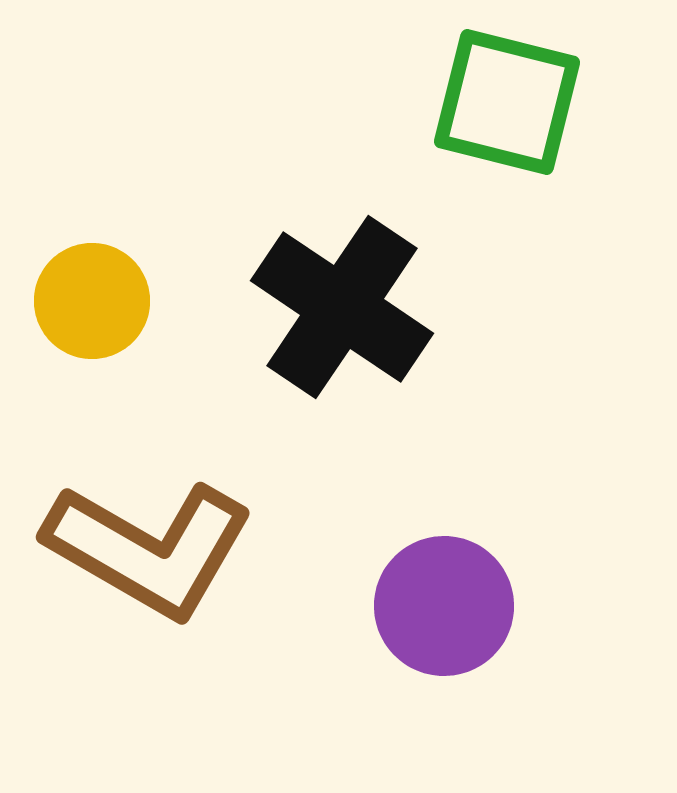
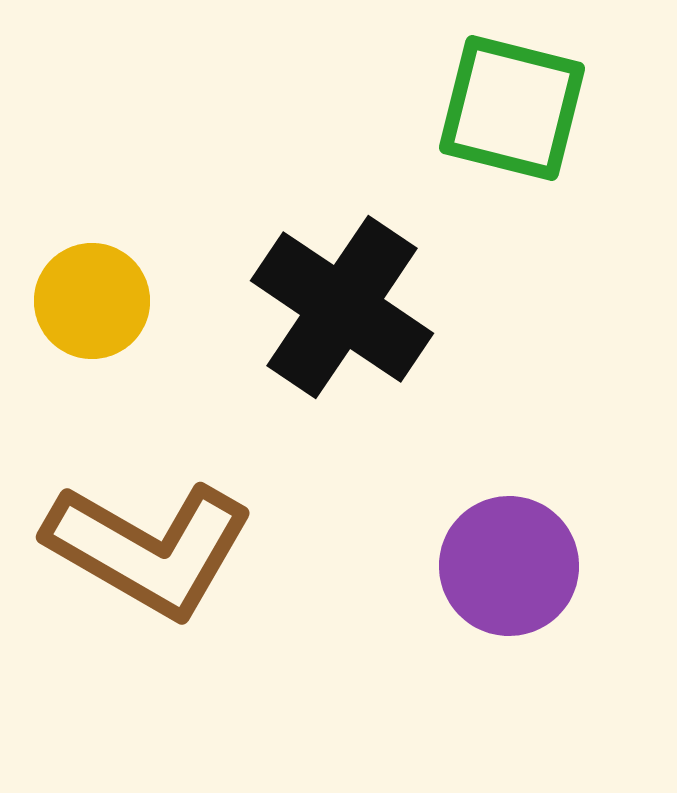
green square: moved 5 px right, 6 px down
purple circle: moved 65 px right, 40 px up
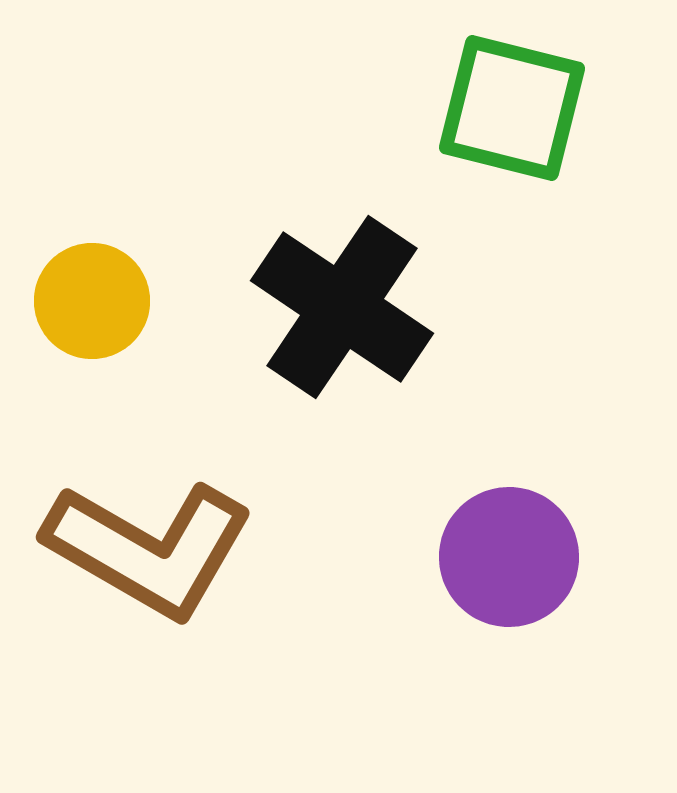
purple circle: moved 9 px up
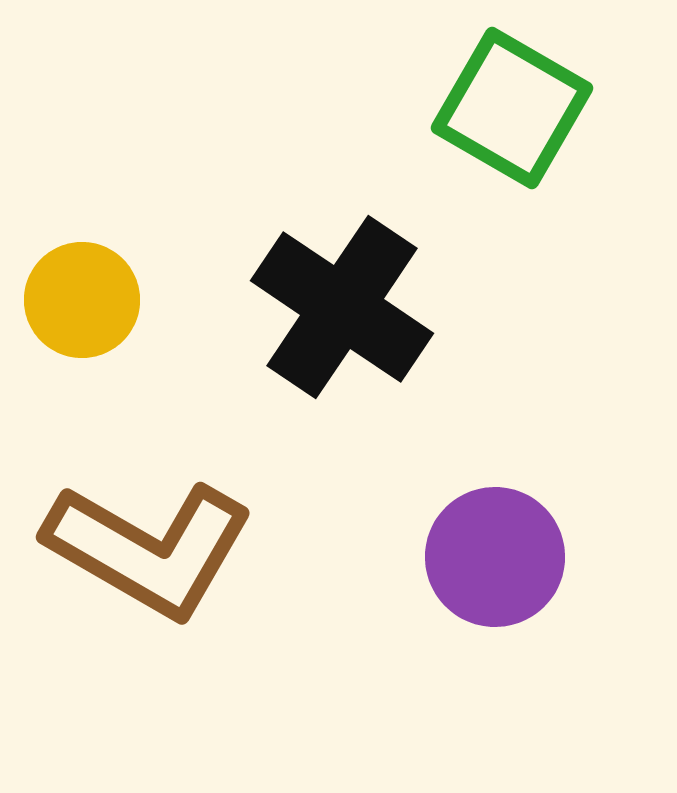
green square: rotated 16 degrees clockwise
yellow circle: moved 10 px left, 1 px up
purple circle: moved 14 px left
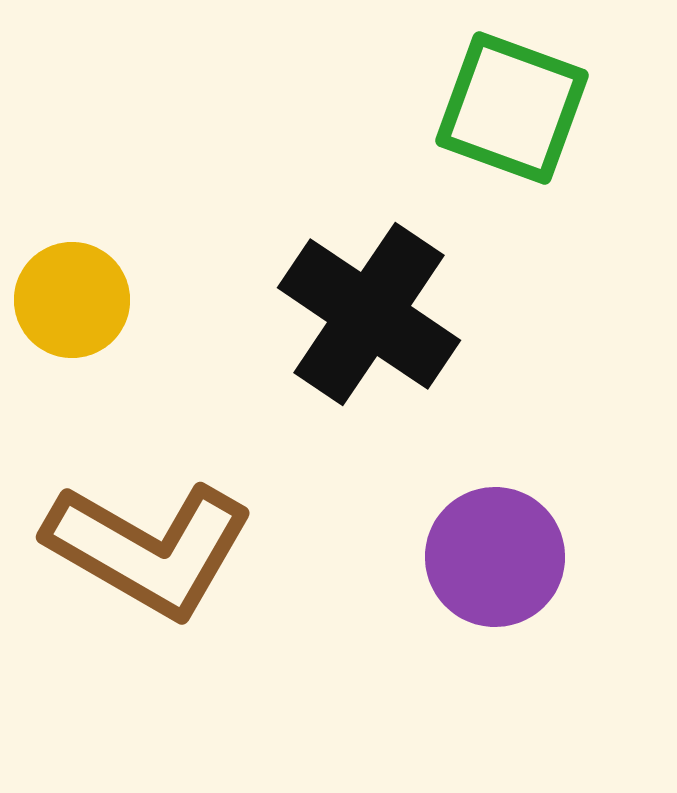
green square: rotated 10 degrees counterclockwise
yellow circle: moved 10 px left
black cross: moved 27 px right, 7 px down
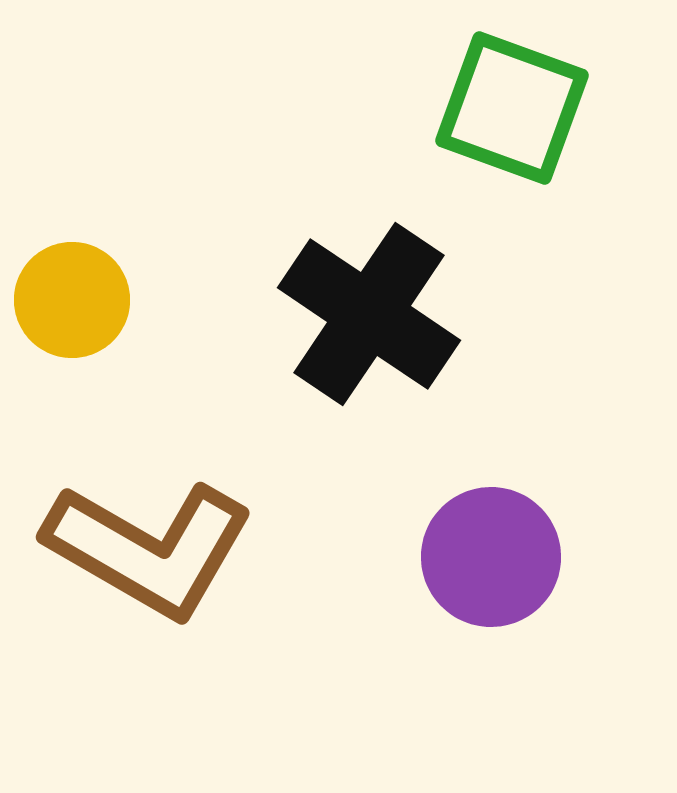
purple circle: moved 4 px left
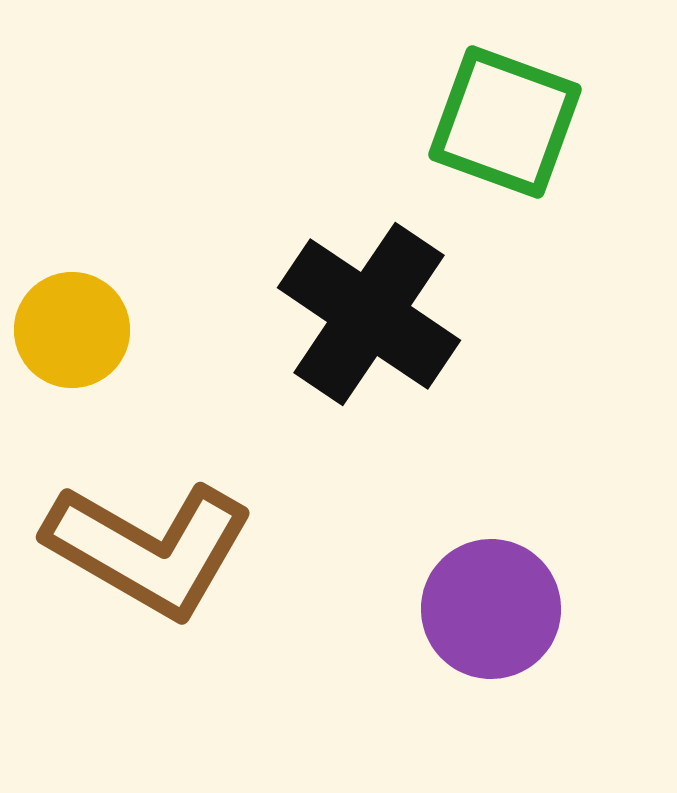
green square: moved 7 px left, 14 px down
yellow circle: moved 30 px down
purple circle: moved 52 px down
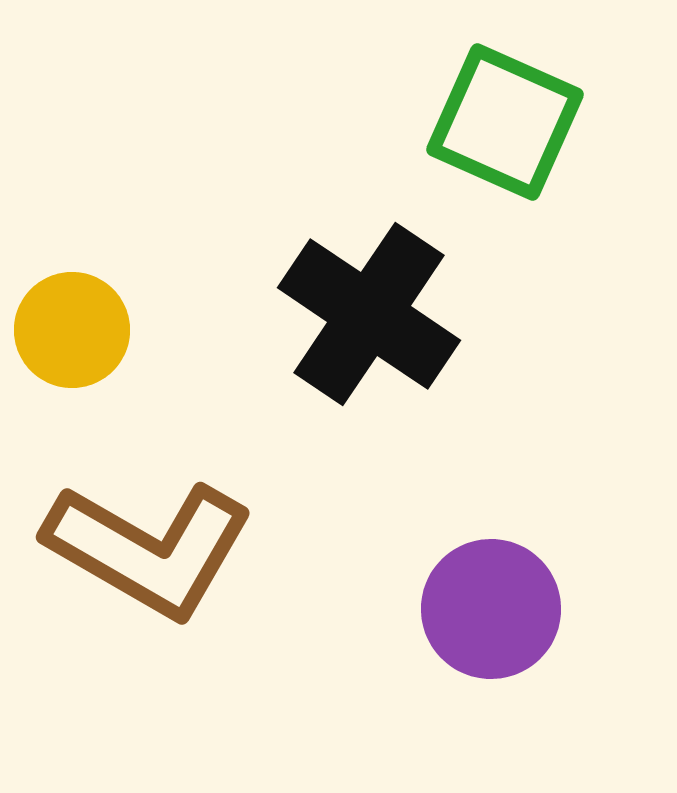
green square: rotated 4 degrees clockwise
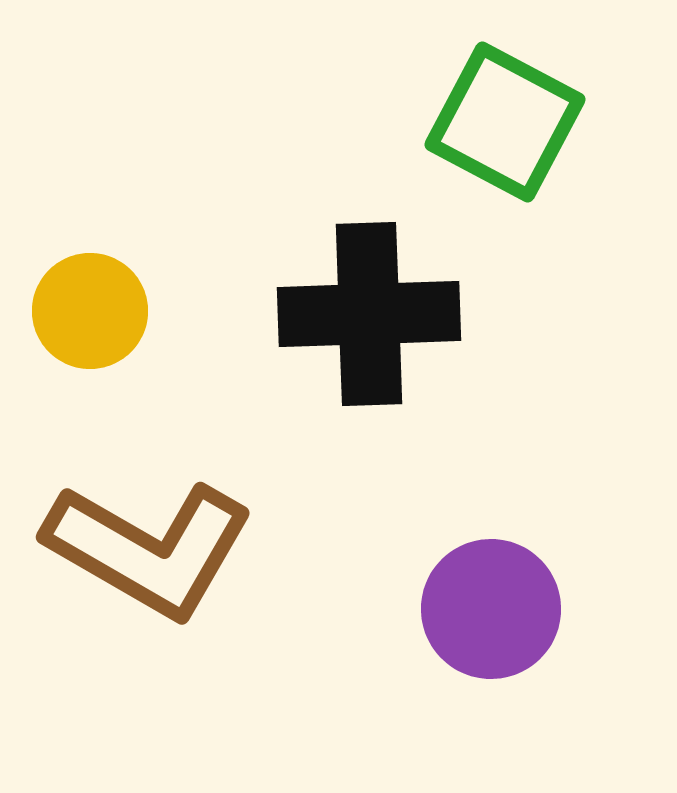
green square: rotated 4 degrees clockwise
black cross: rotated 36 degrees counterclockwise
yellow circle: moved 18 px right, 19 px up
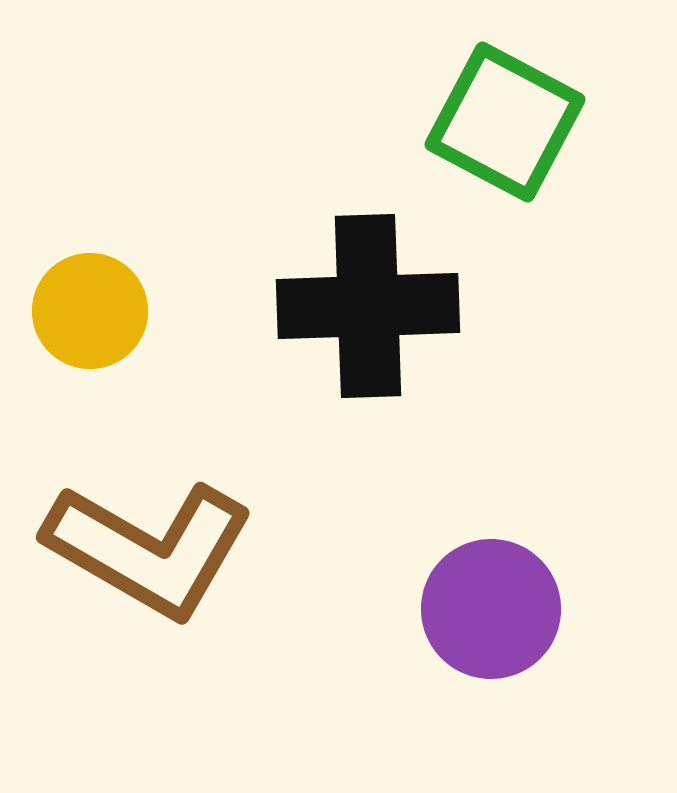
black cross: moved 1 px left, 8 px up
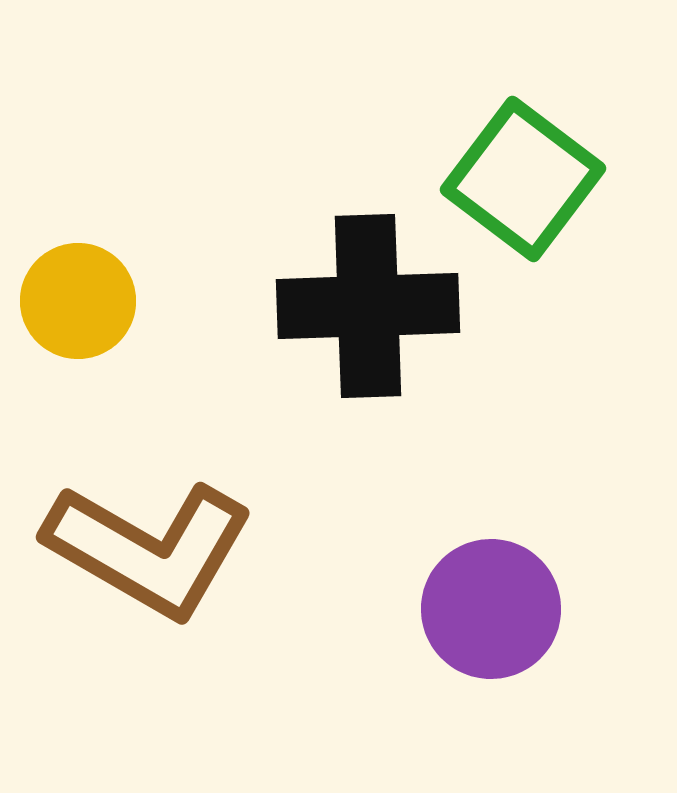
green square: moved 18 px right, 57 px down; rotated 9 degrees clockwise
yellow circle: moved 12 px left, 10 px up
